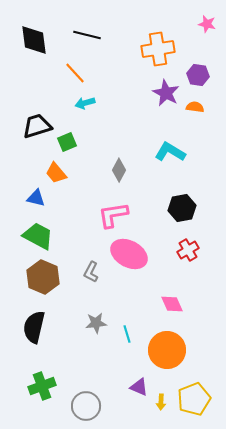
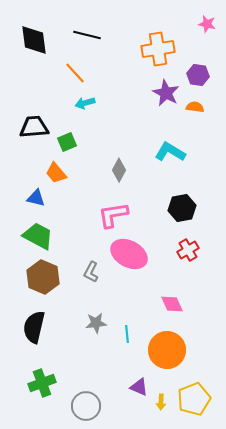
black trapezoid: moved 3 px left, 1 px down; rotated 12 degrees clockwise
cyan line: rotated 12 degrees clockwise
green cross: moved 3 px up
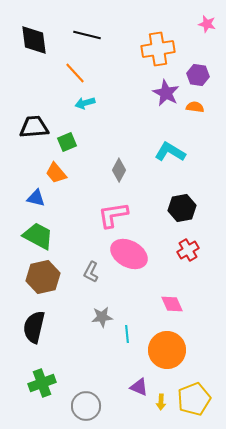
brown hexagon: rotated 24 degrees clockwise
gray star: moved 6 px right, 6 px up
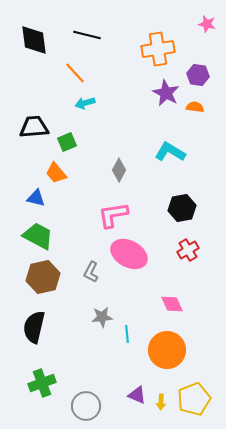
purple triangle: moved 2 px left, 8 px down
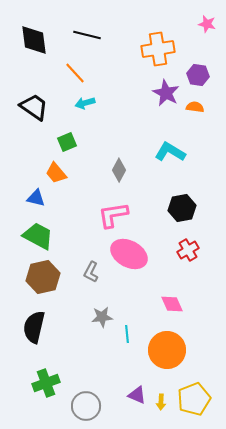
black trapezoid: moved 20 px up; rotated 40 degrees clockwise
green cross: moved 4 px right
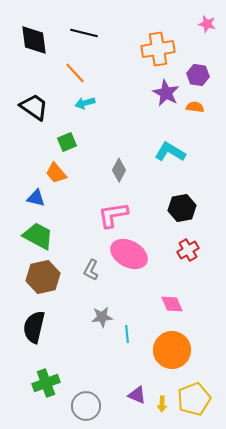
black line: moved 3 px left, 2 px up
gray L-shape: moved 2 px up
orange circle: moved 5 px right
yellow arrow: moved 1 px right, 2 px down
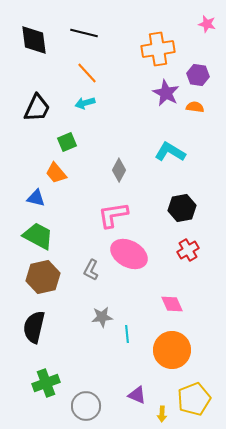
orange line: moved 12 px right
black trapezoid: moved 3 px right, 1 px down; rotated 80 degrees clockwise
yellow arrow: moved 10 px down
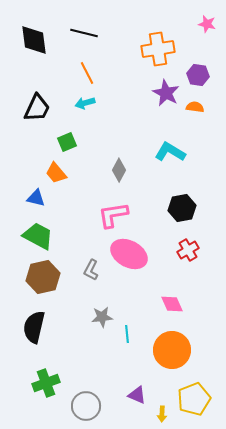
orange line: rotated 15 degrees clockwise
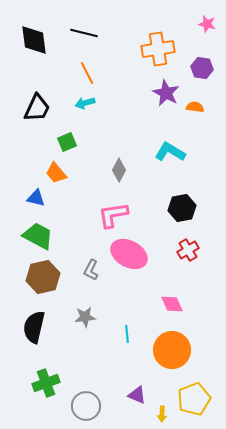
purple hexagon: moved 4 px right, 7 px up
gray star: moved 17 px left
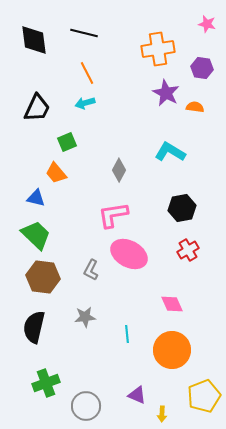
green trapezoid: moved 2 px left, 1 px up; rotated 16 degrees clockwise
brown hexagon: rotated 20 degrees clockwise
yellow pentagon: moved 10 px right, 3 px up
